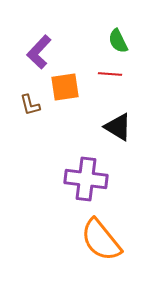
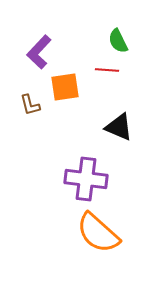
red line: moved 3 px left, 4 px up
black triangle: moved 1 px right; rotated 8 degrees counterclockwise
orange semicircle: moved 3 px left, 7 px up; rotated 9 degrees counterclockwise
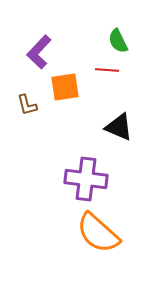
brown L-shape: moved 3 px left
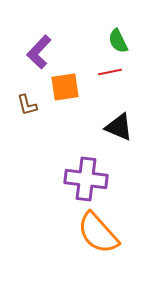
red line: moved 3 px right, 2 px down; rotated 15 degrees counterclockwise
orange semicircle: rotated 6 degrees clockwise
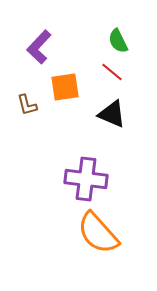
purple L-shape: moved 5 px up
red line: moved 2 px right; rotated 50 degrees clockwise
black triangle: moved 7 px left, 13 px up
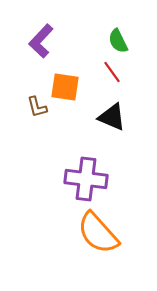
purple L-shape: moved 2 px right, 6 px up
red line: rotated 15 degrees clockwise
orange square: rotated 16 degrees clockwise
brown L-shape: moved 10 px right, 2 px down
black triangle: moved 3 px down
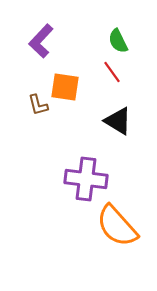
brown L-shape: moved 1 px right, 2 px up
black triangle: moved 6 px right, 4 px down; rotated 8 degrees clockwise
orange semicircle: moved 19 px right, 7 px up
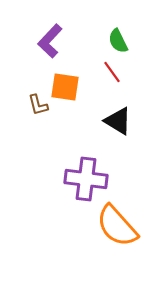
purple L-shape: moved 9 px right
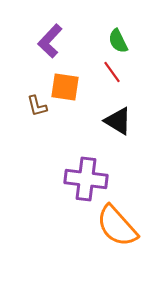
brown L-shape: moved 1 px left, 1 px down
